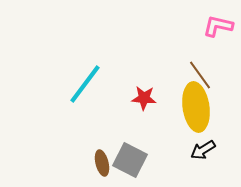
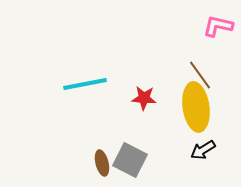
cyan line: rotated 42 degrees clockwise
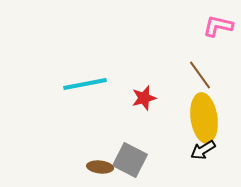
red star: rotated 20 degrees counterclockwise
yellow ellipse: moved 8 px right, 11 px down
brown ellipse: moved 2 px left, 4 px down; rotated 70 degrees counterclockwise
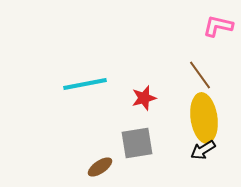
gray square: moved 7 px right, 17 px up; rotated 36 degrees counterclockwise
brown ellipse: rotated 40 degrees counterclockwise
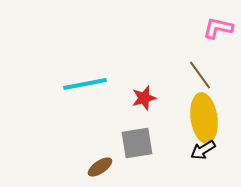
pink L-shape: moved 2 px down
